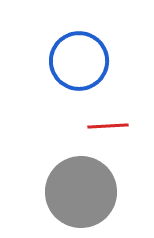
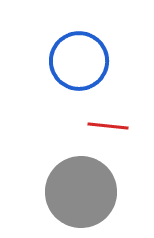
red line: rotated 9 degrees clockwise
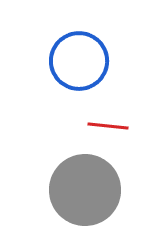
gray circle: moved 4 px right, 2 px up
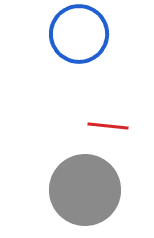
blue circle: moved 27 px up
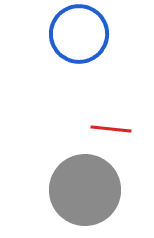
red line: moved 3 px right, 3 px down
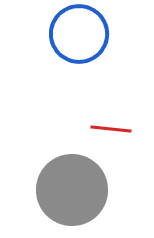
gray circle: moved 13 px left
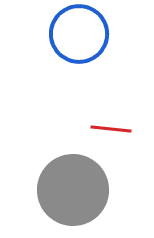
gray circle: moved 1 px right
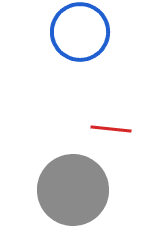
blue circle: moved 1 px right, 2 px up
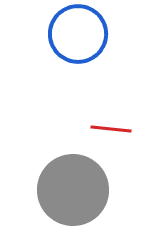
blue circle: moved 2 px left, 2 px down
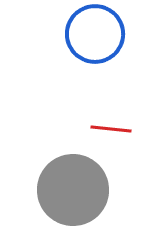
blue circle: moved 17 px right
